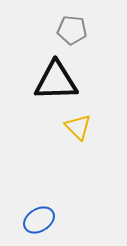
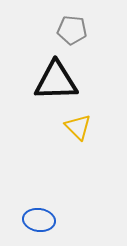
blue ellipse: rotated 40 degrees clockwise
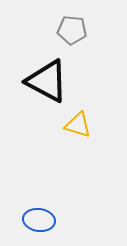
black triangle: moved 9 px left; rotated 30 degrees clockwise
yellow triangle: moved 2 px up; rotated 28 degrees counterclockwise
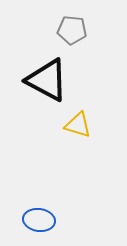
black triangle: moved 1 px up
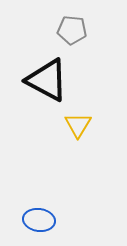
yellow triangle: rotated 44 degrees clockwise
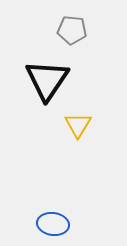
black triangle: rotated 36 degrees clockwise
blue ellipse: moved 14 px right, 4 px down
